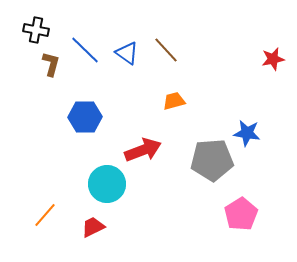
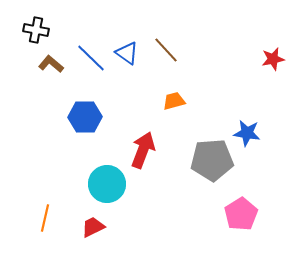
blue line: moved 6 px right, 8 px down
brown L-shape: rotated 65 degrees counterclockwise
red arrow: rotated 48 degrees counterclockwise
orange line: moved 3 px down; rotated 28 degrees counterclockwise
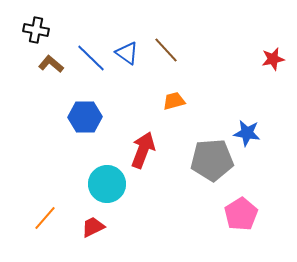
orange line: rotated 28 degrees clockwise
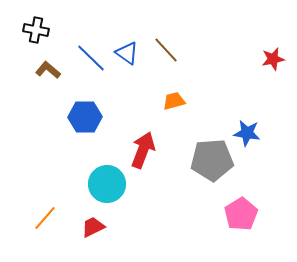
brown L-shape: moved 3 px left, 6 px down
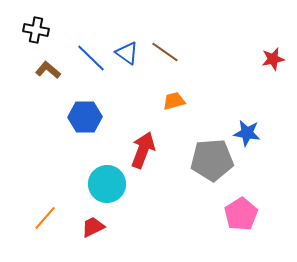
brown line: moved 1 px left, 2 px down; rotated 12 degrees counterclockwise
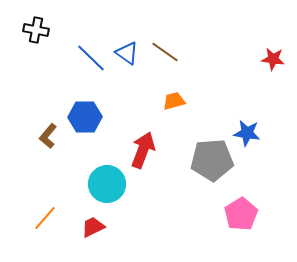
red star: rotated 20 degrees clockwise
brown L-shape: moved 66 px down; rotated 90 degrees counterclockwise
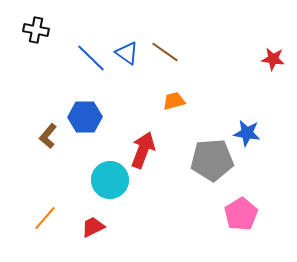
cyan circle: moved 3 px right, 4 px up
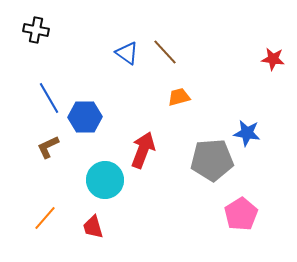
brown line: rotated 12 degrees clockwise
blue line: moved 42 px left, 40 px down; rotated 16 degrees clockwise
orange trapezoid: moved 5 px right, 4 px up
brown L-shape: moved 11 px down; rotated 25 degrees clockwise
cyan circle: moved 5 px left
red trapezoid: rotated 80 degrees counterclockwise
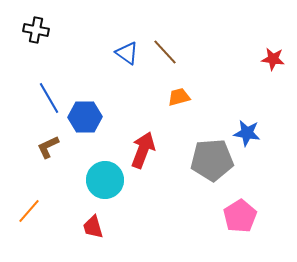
pink pentagon: moved 1 px left, 2 px down
orange line: moved 16 px left, 7 px up
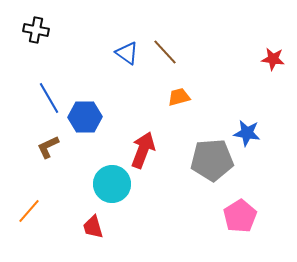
cyan circle: moved 7 px right, 4 px down
